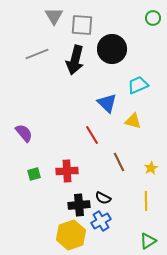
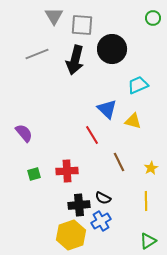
blue triangle: moved 6 px down
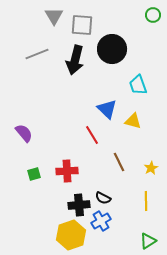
green circle: moved 3 px up
cyan trapezoid: rotated 85 degrees counterclockwise
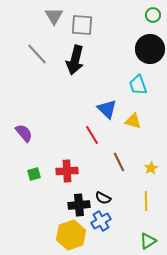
black circle: moved 38 px right
gray line: rotated 70 degrees clockwise
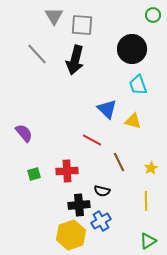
black circle: moved 18 px left
red line: moved 5 px down; rotated 30 degrees counterclockwise
black semicircle: moved 1 px left, 7 px up; rotated 14 degrees counterclockwise
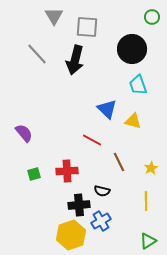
green circle: moved 1 px left, 2 px down
gray square: moved 5 px right, 2 px down
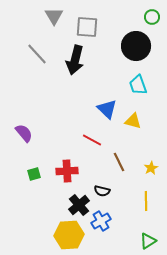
black circle: moved 4 px right, 3 px up
black cross: rotated 35 degrees counterclockwise
yellow hexagon: moved 2 px left; rotated 16 degrees clockwise
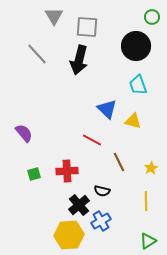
black arrow: moved 4 px right
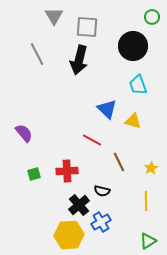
black circle: moved 3 px left
gray line: rotated 15 degrees clockwise
blue cross: moved 1 px down
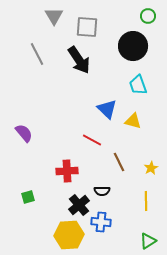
green circle: moved 4 px left, 1 px up
black arrow: rotated 48 degrees counterclockwise
green square: moved 6 px left, 23 px down
black semicircle: rotated 14 degrees counterclockwise
blue cross: rotated 36 degrees clockwise
